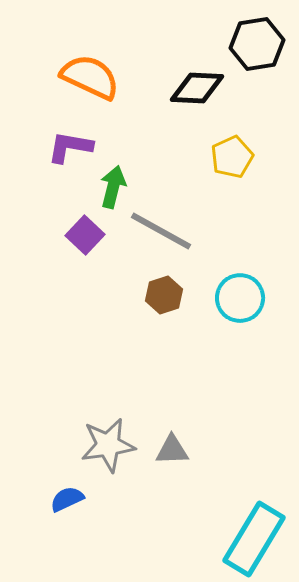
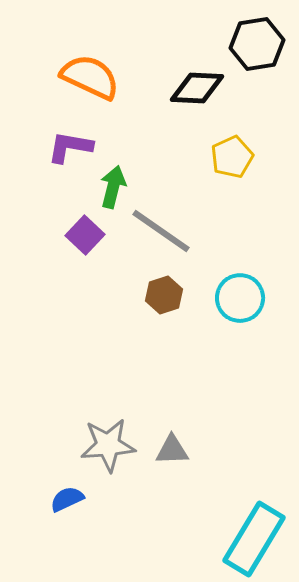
gray line: rotated 6 degrees clockwise
gray star: rotated 4 degrees clockwise
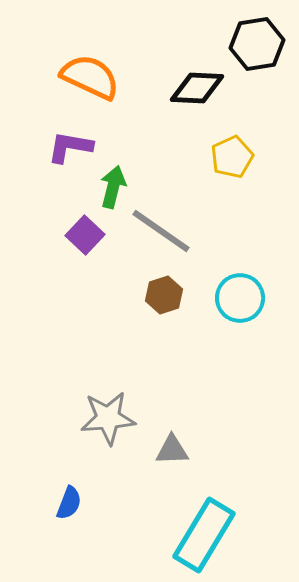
gray star: moved 27 px up
blue semicircle: moved 2 px right, 4 px down; rotated 136 degrees clockwise
cyan rectangle: moved 50 px left, 4 px up
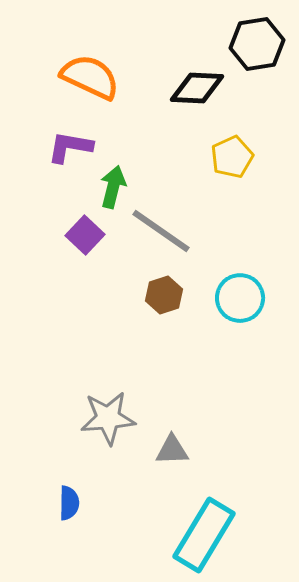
blue semicircle: rotated 20 degrees counterclockwise
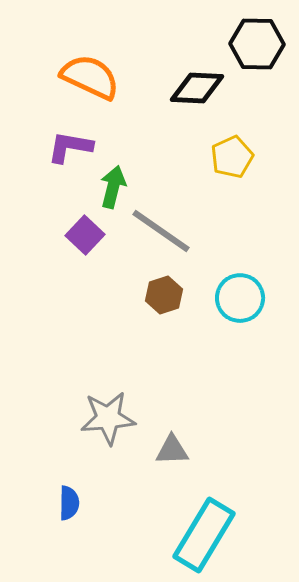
black hexagon: rotated 10 degrees clockwise
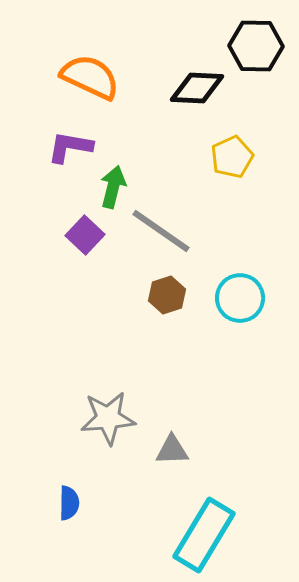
black hexagon: moved 1 px left, 2 px down
brown hexagon: moved 3 px right
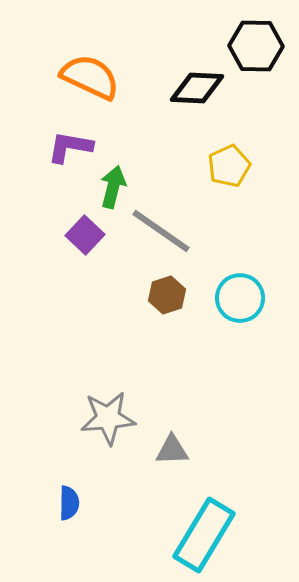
yellow pentagon: moved 3 px left, 9 px down
